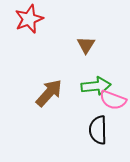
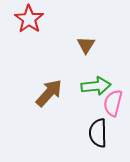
red star: rotated 16 degrees counterclockwise
pink semicircle: moved 3 px down; rotated 84 degrees clockwise
black semicircle: moved 3 px down
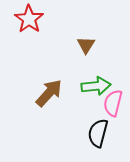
black semicircle: rotated 16 degrees clockwise
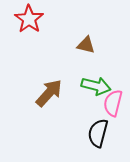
brown triangle: rotated 48 degrees counterclockwise
green arrow: rotated 20 degrees clockwise
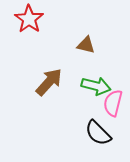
brown arrow: moved 11 px up
black semicircle: rotated 60 degrees counterclockwise
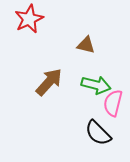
red star: rotated 12 degrees clockwise
green arrow: moved 1 px up
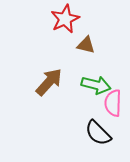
red star: moved 36 px right
pink semicircle: rotated 12 degrees counterclockwise
